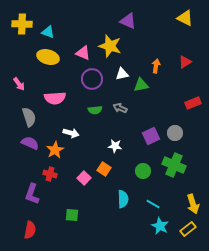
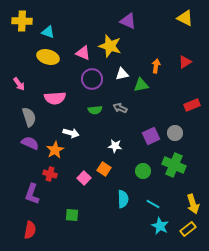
yellow cross: moved 3 px up
red rectangle: moved 1 px left, 2 px down
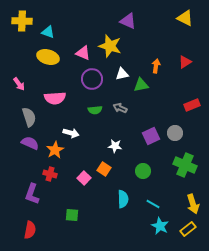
green cross: moved 11 px right
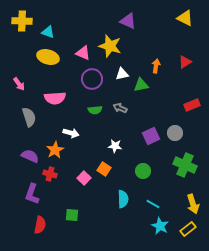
purple semicircle: moved 13 px down
red semicircle: moved 10 px right, 5 px up
